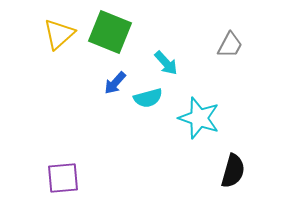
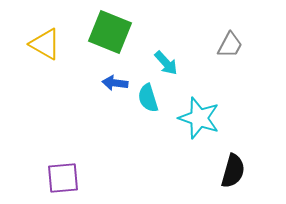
yellow triangle: moved 14 px left, 10 px down; rotated 48 degrees counterclockwise
blue arrow: rotated 55 degrees clockwise
cyan semicircle: rotated 88 degrees clockwise
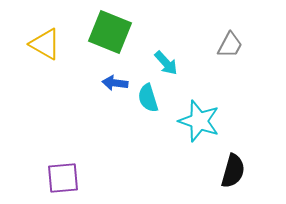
cyan star: moved 3 px down
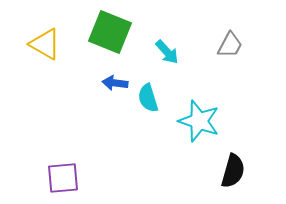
cyan arrow: moved 1 px right, 11 px up
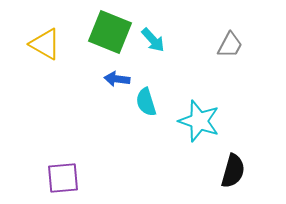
cyan arrow: moved 14 px left, 12 px up
blue arrow: moved 2 px right, 4 px up
cyan semicircle: moved 2 px left, 4 px down
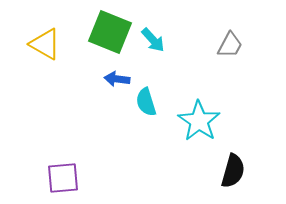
cyan star: rotated 15 degrees clockwise
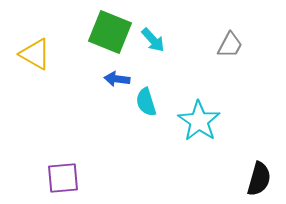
yellow triangle: moved 10 px left, 10 px down
black semicircle: moved 26 px right, 8 px down
